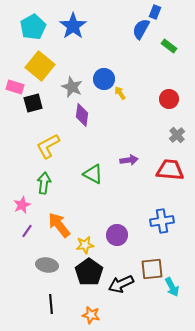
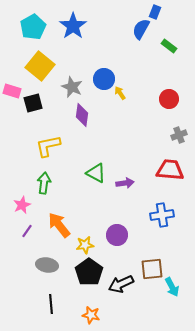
pink rectangle: moved 3 px left, 4 px down
gray cross: moved 2 px right; rotated 21 degrees clockwise
yellow L-shape: rotated 16 degrees clockwise
purple arrow: moved 4 px left, 23 px down
green triangle: moved 3 px right, 1 px up
blue cross: moved 6 px up
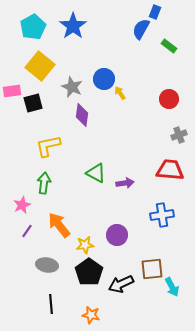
pink rectangle: rotated 24 degrees counterclockwise
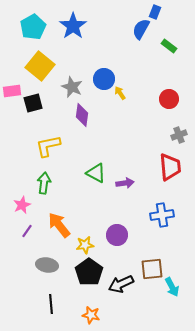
red trapezoid: moved 3 px up; rotated 80 degrees clockwise
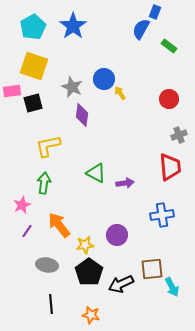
yellow square: moved 6 px left; rotated 20 degrees counterclockwise
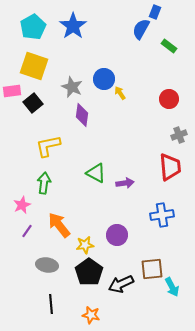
black square: rotated 24 degrees counterclockwise
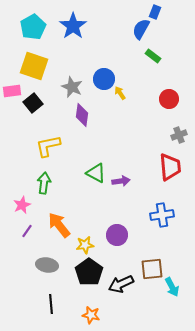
green rectangle: moved 16 px left, 10 px down
purple arrow: moved 4 px left, 2 px up
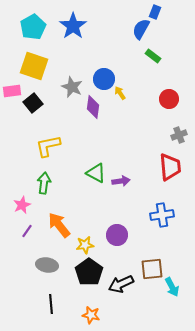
purple diamond: moved 11 px right, 8 px up
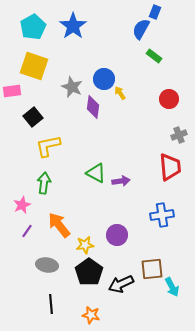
green rectangle: moved 1 px right
black square: moved 14 px down
